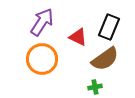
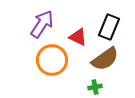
purple arrow: moved 2 px down
orange circle: moved 10 px right, 1 px down
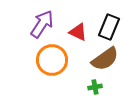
red triangle: moved 5 px up
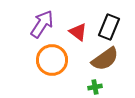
red triangle: rotated 12 degrees clockwise
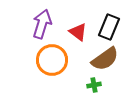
purple arrow: rotated 16 degrees counterclockwise
green cross: moved 1 px left, 2 px up
